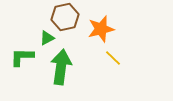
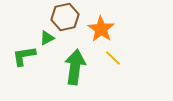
orange star: rotated 24 degrees counterclockwise
green L-shape: moved 2 px right, 1 px up; rotated 10 degrees counterclockwise
green arrow: moved 14 px right
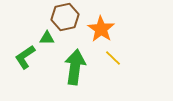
green triangle: rotated 28 degrees clockwise
green L-shape: moved 1 px right, 1 px down; rotated 25 degrees counterclockwise
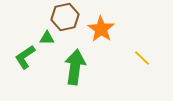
yellow line: moved 29 px right
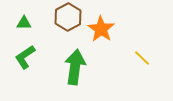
brown hexagon: moved 3 px right; rotated 16 degrees counterclockwise
green triangle: moved 23 px left, 15 px up
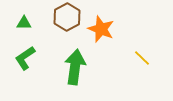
brown hexagon: moved 1 px left
orange star: rotated 12 degrees counterclockwise
green L-shape: moved 1 px down
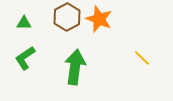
orange star: moved 2 px left, 10 px up
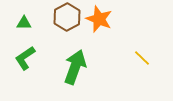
green arrow: rotated 12 degrees clockwise
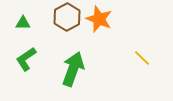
green triangle: moved 1 px left
green L-shape: moved 1 px right, 1 px down
green arrow: moved 2 px left, 2 px down
